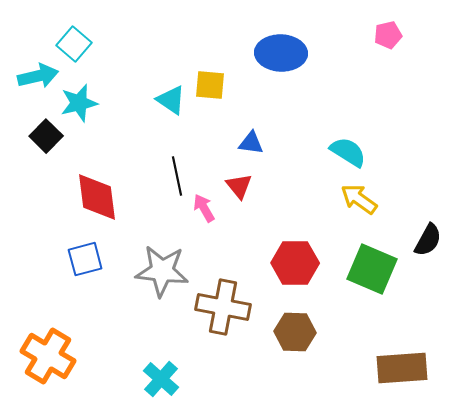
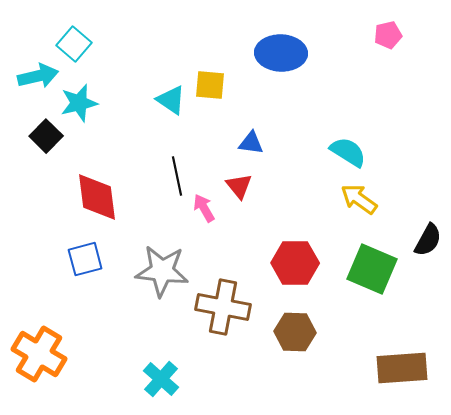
orange cross: moved 9 px left, 2 px up
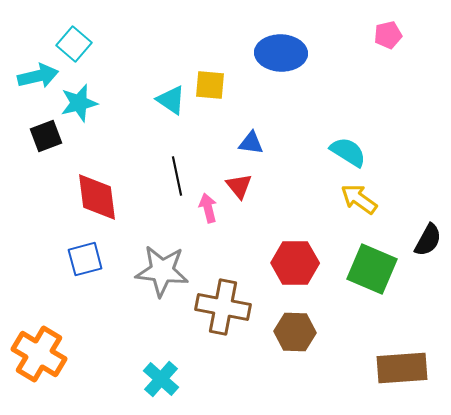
black square: rotated 24 degrees clockwise
pink arrow: moved 4 px right; rotated 16 degrees clockwise
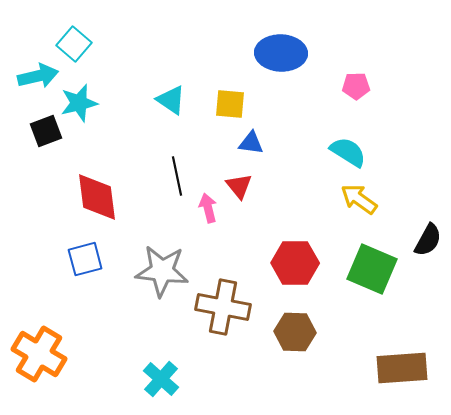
pink pentagon: moved 32 px left, 51 px down; rotated 12 degrees clockwise
yellow square: moved 20 px right, 19 px down
black square: moved 5 px up
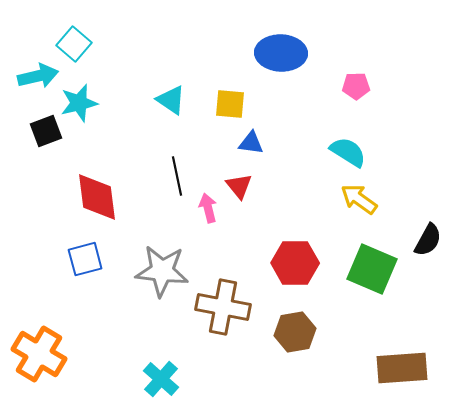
brown hexagon: rotated 12 degrees counterclockwise
